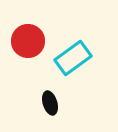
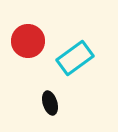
cyan rectangle: moved 2 px right
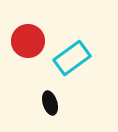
cyan rectangle: moved 3 px left
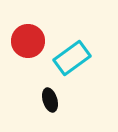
black ellipse: moved 3 px up
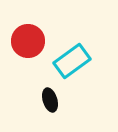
cyan rectangle: moved 3 px down
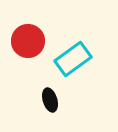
cyan rectangle: moved 1 px right, 2 px up
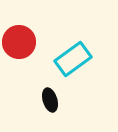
red circle: moved 9 px left, 1 px down
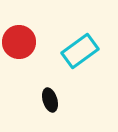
cyan rectangle: moved 7 px right, 8 px up
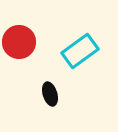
black ellipse: moved 6 px up
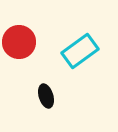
black ellipse: moved 4 px left, 2 px down
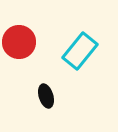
cyan rectangle: rotated 15 degrees counterclockwise
